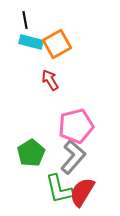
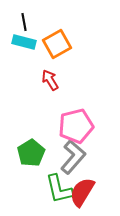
black line: moved 1 px left, 2 px down
cyan rectangle: moved 7 px left
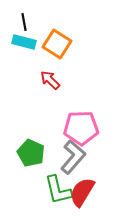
orange square: rotated 28 degrees counterclockwise
red arrow: rotated 15 degrees counterclockwise
pink pentagon: moved 5 px right, 2 px down; rotated 12 degrees clockwise
green pentagon: rotated 16 degrees counterclockwise
green L-shape: moved 1 px left, 1 px down
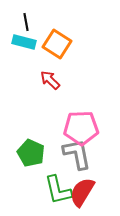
black line: moved 2 px right
gray L-shape: moved 4 px right, 3 px up; rotated 52 degrees counterclockwise
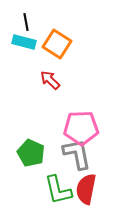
red semicircle: moved 4 px right, 3 px up; rotated 20 degrees counterclockwise
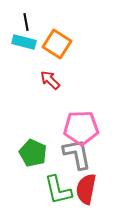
green pentagon: moved 2 px right
